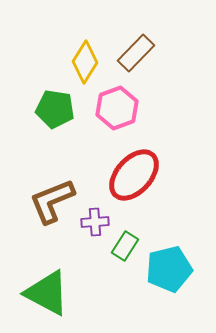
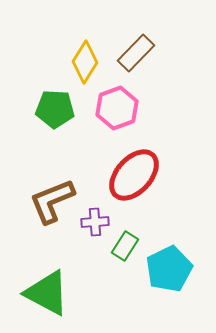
green pentagon: rotated 6 degrees counterclockwise
cyan pentagon: rotated 12 degrees counterclockwise
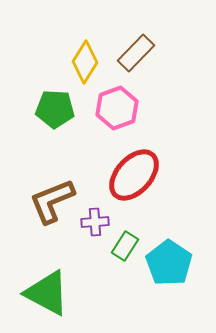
cyan pentagon: moved 6 px up; rotated 12 degrees counterclockwise
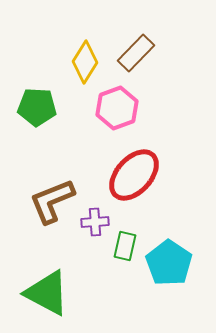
green pentagon: moved 18 px left, 2 px up
green rectangle: rotated 20 degrees counterclockwise
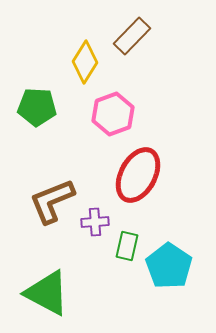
brown rectangle: moved 4 px left, 17 px up
pink hexagon: moved 4 px left, 6 px down
red ellipse: moved 4 px right; rotated 14 degrees counterclockwise
green rectangle: moved 2 px right
cyan pentagon: moved 3 px down
